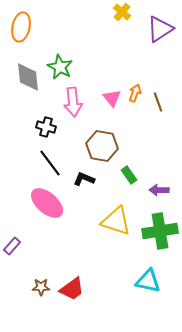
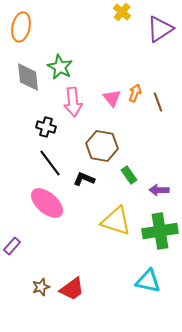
brown star: rotated 18 degrees counterclockwise
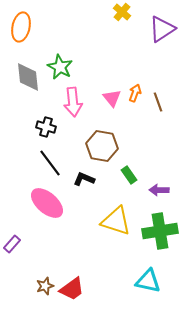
purple triangle: moved 2 px right
purple rectangle: moved 2 px up
brown star: moved 4 px right, 1 px up
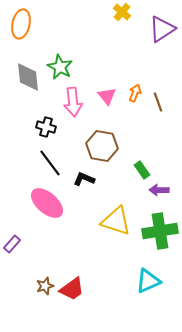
orange ellipse: moved 3 px up
pink triangle: moved 5 px left, 2 px up
green rectangle: moved 13 px right, 5 px up
cyan triangle: rotated 36 degrees counterclockwise
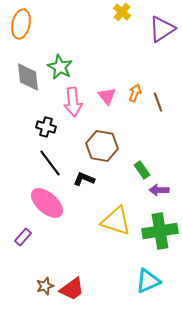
purple rectangle: moved 11 px right, 7 px up
